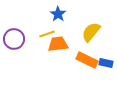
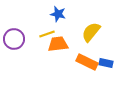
blue star: rotated 21 degrees counterclockwise
orange rectangle: moved 2 px down
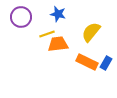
purple circle: moved 7 px right, 22 px up
blue rectangle: rotated 72 degrees counterclockwise
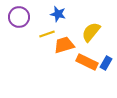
purple circle: moved 2 px left
orange trapezoid: moved 6 px right, 1 px down; rotated 10 degrees counterclockwise
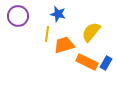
purple circle: moved 1 px left, 1 px up
yellow line: rotated 63 degrees counterclockwise
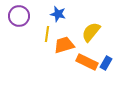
purple circle: moved 1 px right
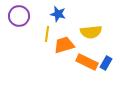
yellow semicircle: rotated 135 degrees counterclockwise
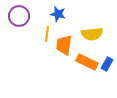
yellow semicircle: moved 1 px right, 2 px down
orange trapezoid: rotated 65 degrees counterclockwise
blue rectangle: moved 1 px right, 1 px down
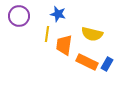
yellow semicircle: rotated 20 degrees clockwise
